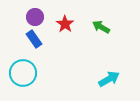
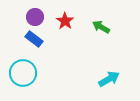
red star: moved 3 px up
blue rectangle: rotated 18 degrees counterclockwise
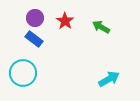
purple circle: moved 1 px down
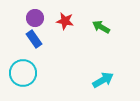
red star: rotated 24 degrees counterclockwise
blue rectangle: rotated 18 degrees clockwise
cyan arrow: moved 6 px left, 1 px down
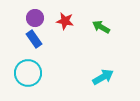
cyan circle: moved 5 px right
cyan arrow: moved 3 px up
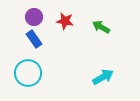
purple circle: moved 1 px left, 1 px up
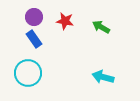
cyan arrow: rotated 135 degrees counterclockwise
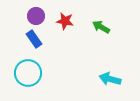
purple circle: moved 2 px right, 1 px up
cyan arrow: moved 7 px right, 2 px down
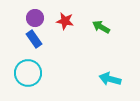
purple circle: moved 1 px left, 2 px down
